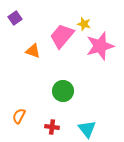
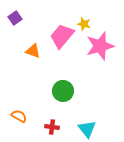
orange semicircle: rotated 91 degrees clockwise
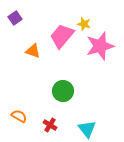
red cross: moved 2 px left, 2 px up; rotated 24 degrees clockwise
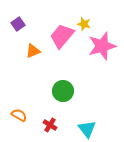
purple square: moved 3 px right, 6 px down
pink star: moved 2 px right
orange triangle: rotated 42 degrees counterclockwise
orange semicircle: moved 1 px up
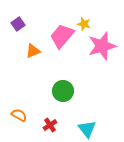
red cross: rotated 24 degrees clockwise
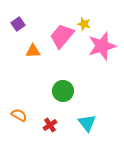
orange triangle: rotated 21 degrees clockwise
cyan triangle: moved 6 px up
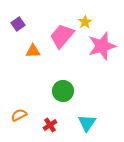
yellow star: moved 1 px right, 2 px up; rotated 24 degrees clockwise
orange semicircle: rotated 56 degrees counterclockwise
cyan triangle: rotated 12 degrees clockwise
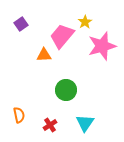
purple square: moved 3 px right
orange triangle: moved 11 px right, 4 px down
green circle: moved 3 px right, 1 px up
orange semicircle: rotated 105 degrees clockwise
cyan triangle: moved 2 px left
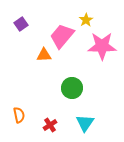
yellow star: moved 1 px right, 2 px up
pink star: rotated 16 degrees clockwise
green circle: moved 6 px right, 2 px up
